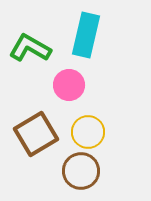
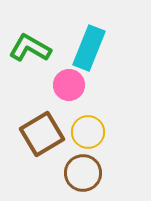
cyan rectangle: moved 3 px right, 13 px down; rotated 9 degrees clockwise
brown square: moved 6 px right
brown circle: moved 2 px right, 2 px down
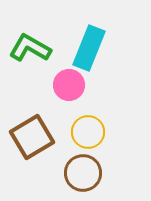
brown square: moved 10 px left, 3 px down
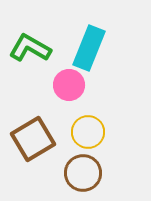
brown square: moved 1 px right, 2 px down
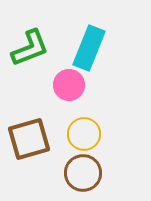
green L-shape: rotated 129 degrees clockwise
yellow circle: moved 4 px left, 2 px down
brown square: moved 4 px left; rotated 15 degrees clockwise
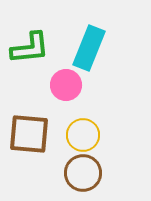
green L-shape: rotated 15 degrees clockwise
pink circle: moved 3 px left
yellow circle: moved 1 px left, 1 px down
brown square: moved 5 px up; rotated 21 degrees clockwise
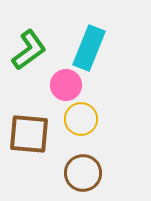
green L-shape: moved 1 px left, 2 px down; rotated 30 degrees counterclockwise
yellow circle: moved 2 px left, 16 px up
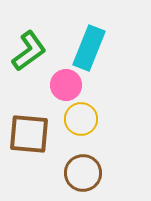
green L-shape: moved 1 px down
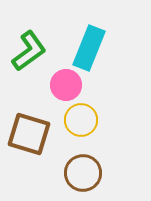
yellow circle: moved 1 px down
brown square: rotated 12 degrees clockwise
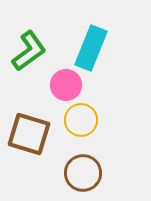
cyan rectangle: moved 2 px right
